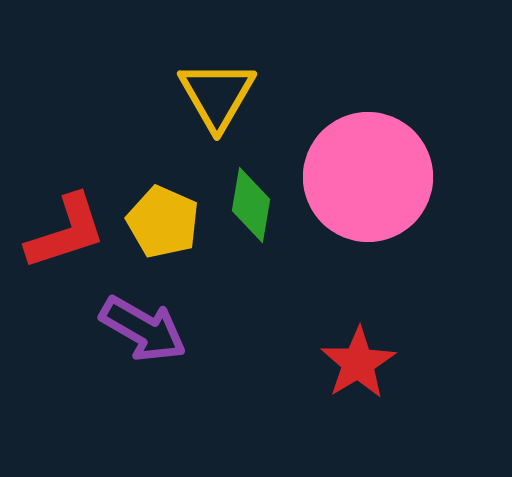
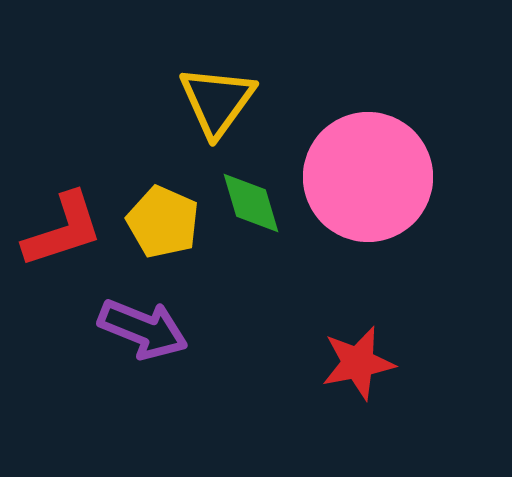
yellow triangle: moved 6 px down; rotated 6 degrees clockwise
green diamond: moved 2 px up; rotated 26 degrees counterclockwise
red L-shape: moved 3 px left, 2 px up
purple arrow: rotated 8 degrees counterclockwise
red star: rotated 20 degrees clockwise
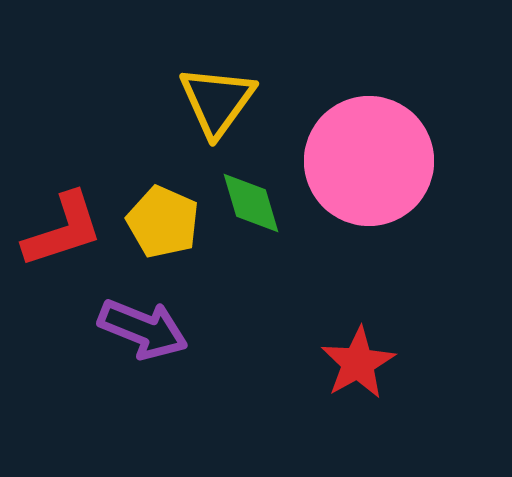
pink circle: moved 1 px right, 16 px up
red star: rotated 18 degrees counterclockwise
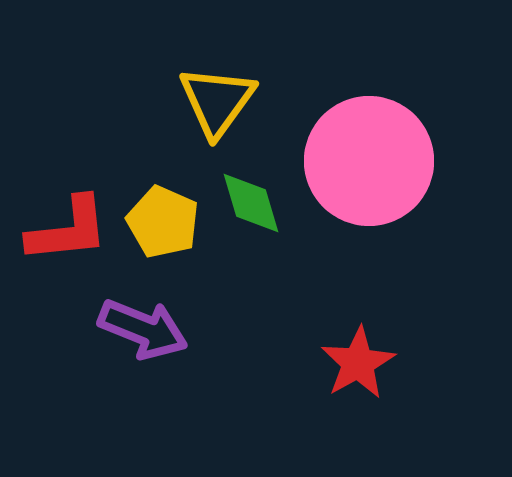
red L-shape: moved 5 px right; rotated 12 degrees clockwise
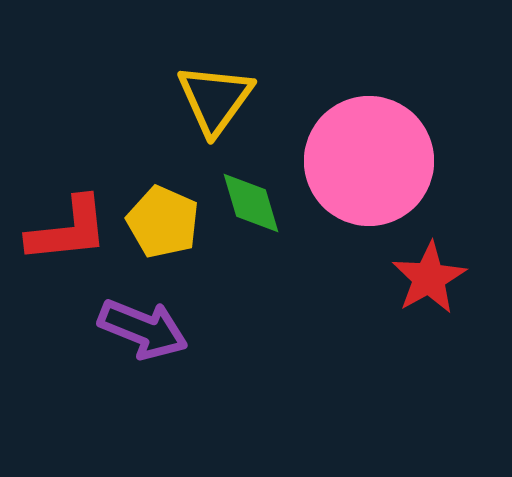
yellow triangle: moved 2 px left, 2 px up
red star: moved 71 px right, 85 px up
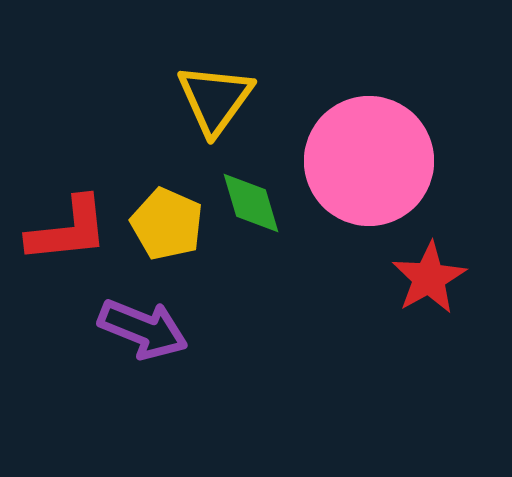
yellow pentagon: moved 4 px right, 2 px down
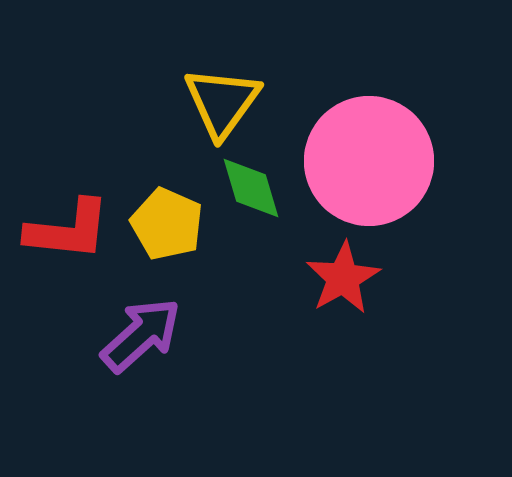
yellow triangle: moved 7 px right, 3 px down
green diamond: moved 15 px up
red L-shape: rotated 12 degrees clockwise
red star: moved 86 px left
purple arrow: moved 2 px left, 6 px down; rotated 64 degrees counterclockwise
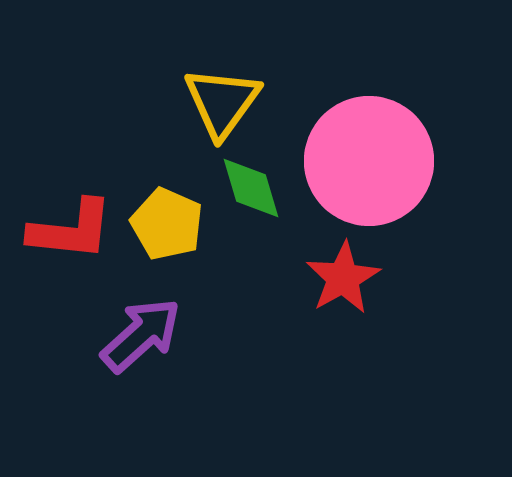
red L-shape: moved 3 px right
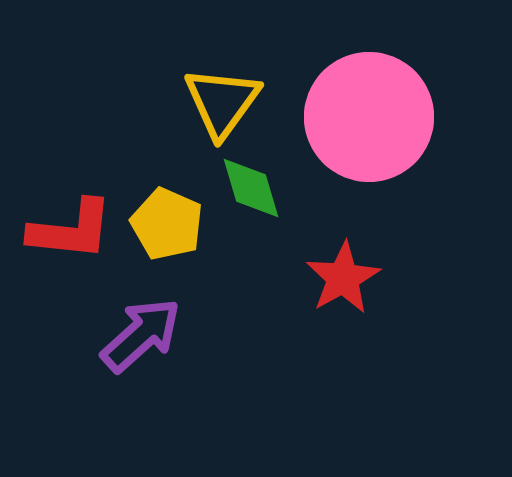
pink circle: moved 44 px up
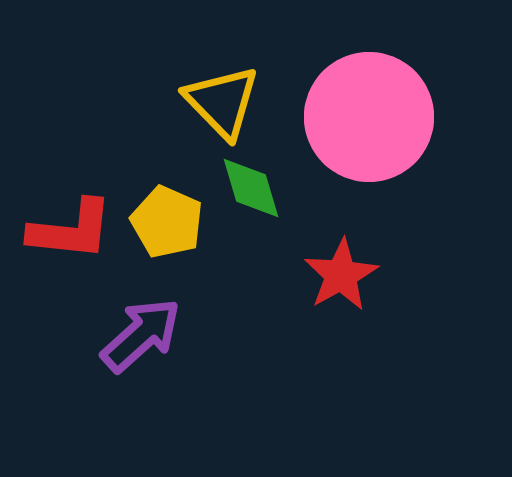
yellow triangle: rotated 20 degrees counterclockwise
yellow pentagon: moved 2 px up
red star: moved 2 px left, 3 px up
